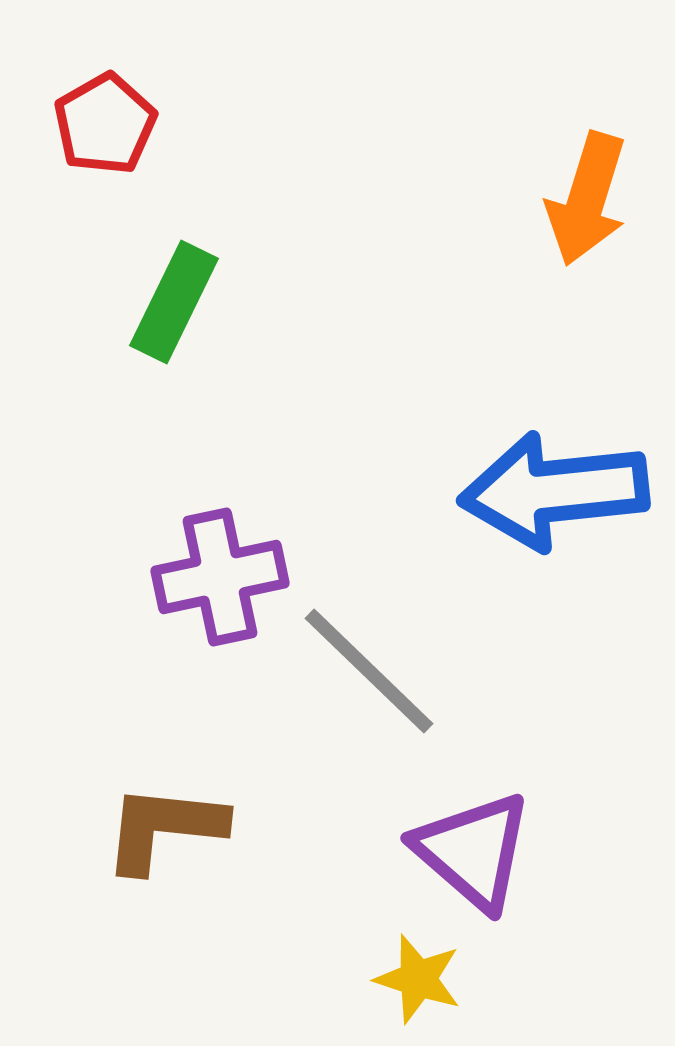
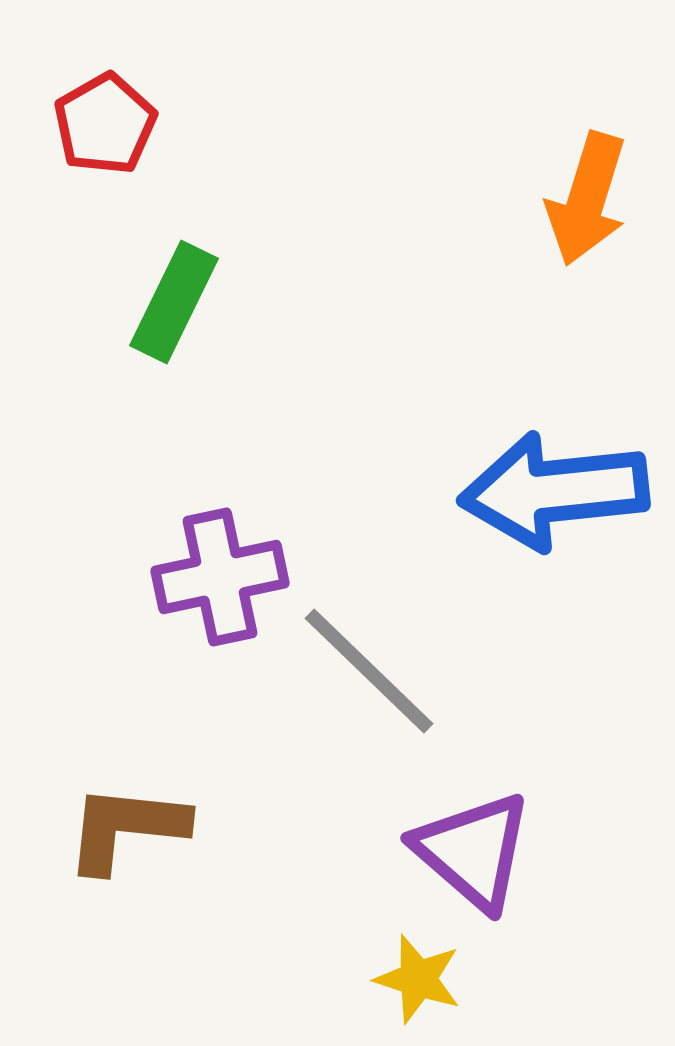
brown L-shape: moved 38 px left
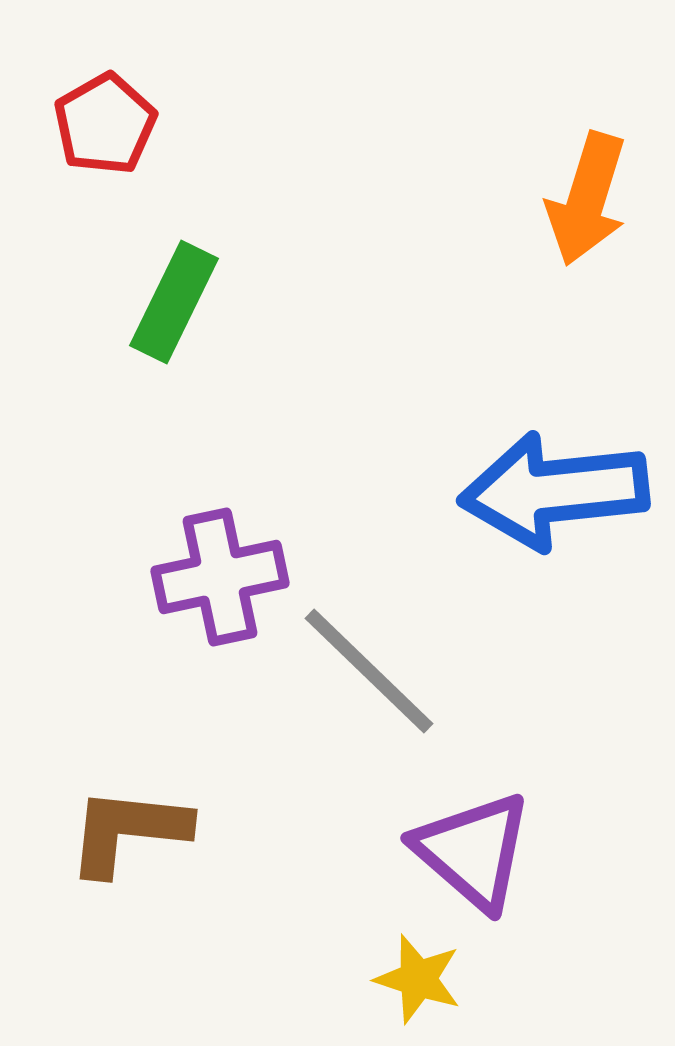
brown L-shape: moved 2 px right, 3 px down
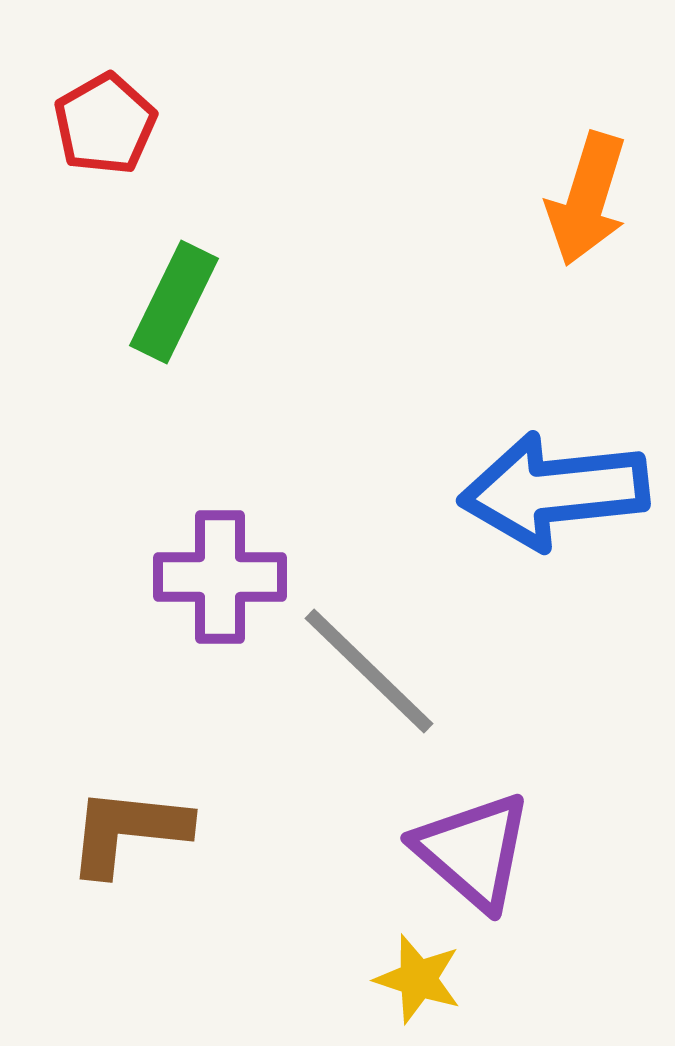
purple cross: rotated 12 degrees clockwise
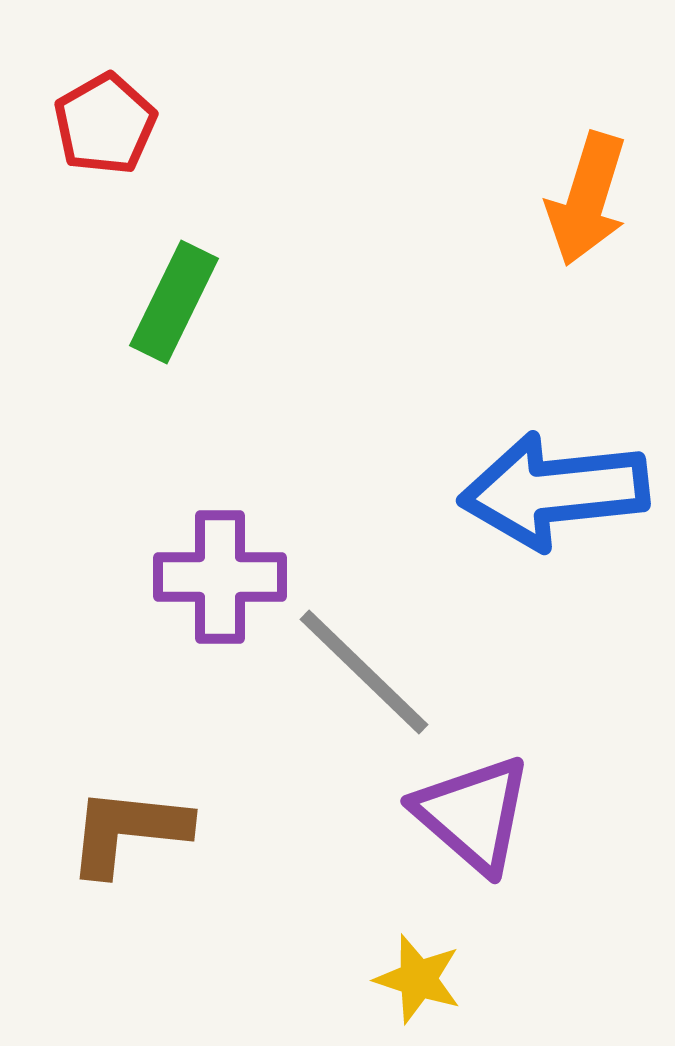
gray line: moved 5 px left, 1 px down
purple triangle: moved 37 px up
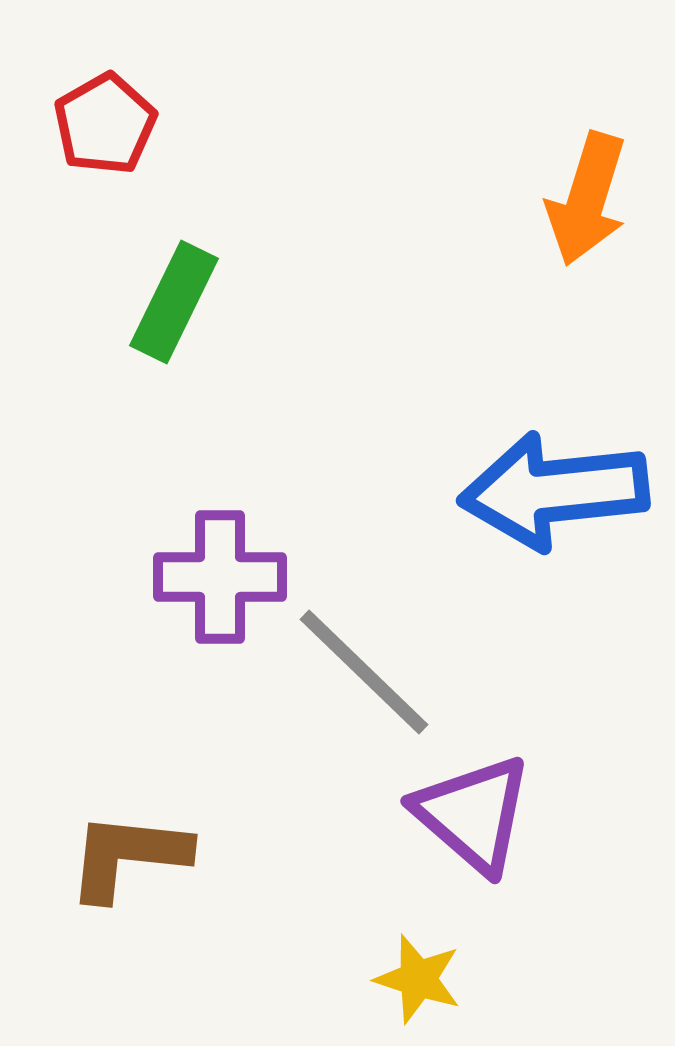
brown L-shape: moved 25 px down
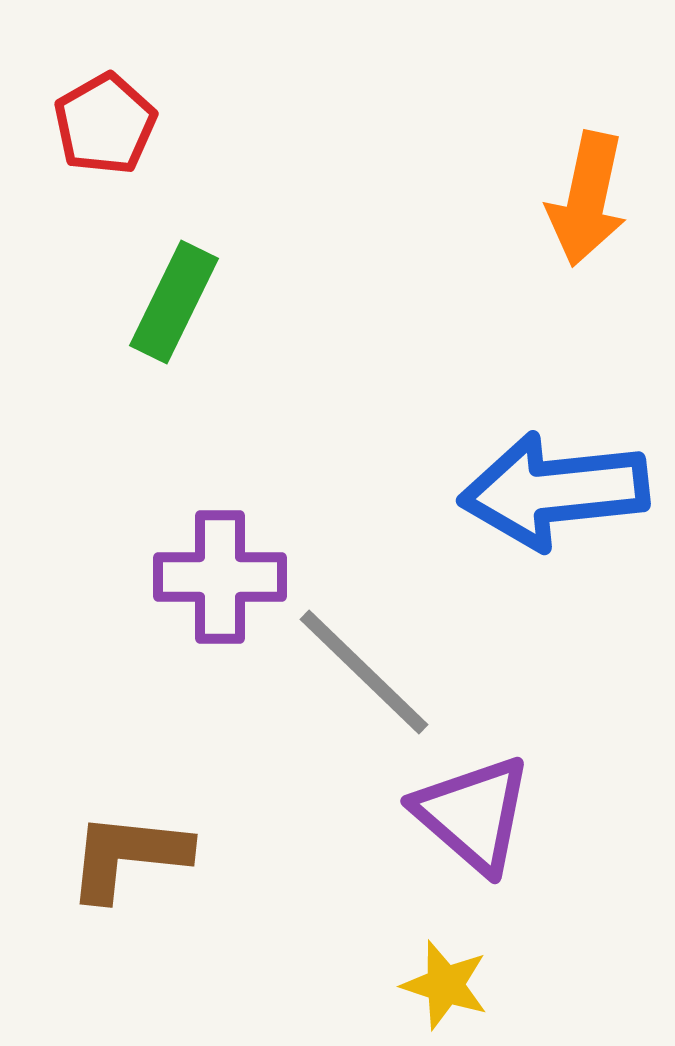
orange arrow: rotated 5 degrees counterclockwise
yellow star: moved 27 px right, 6 px down
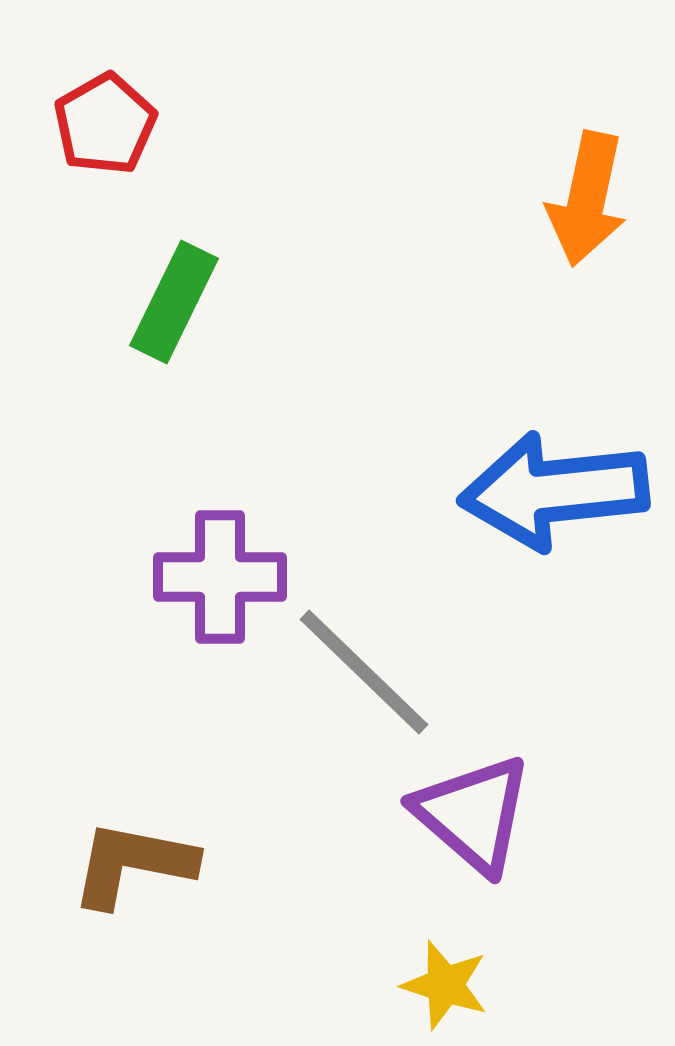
brown L-shape: moved 5 px right, 8 px down; rotated 5 degrees clockwise
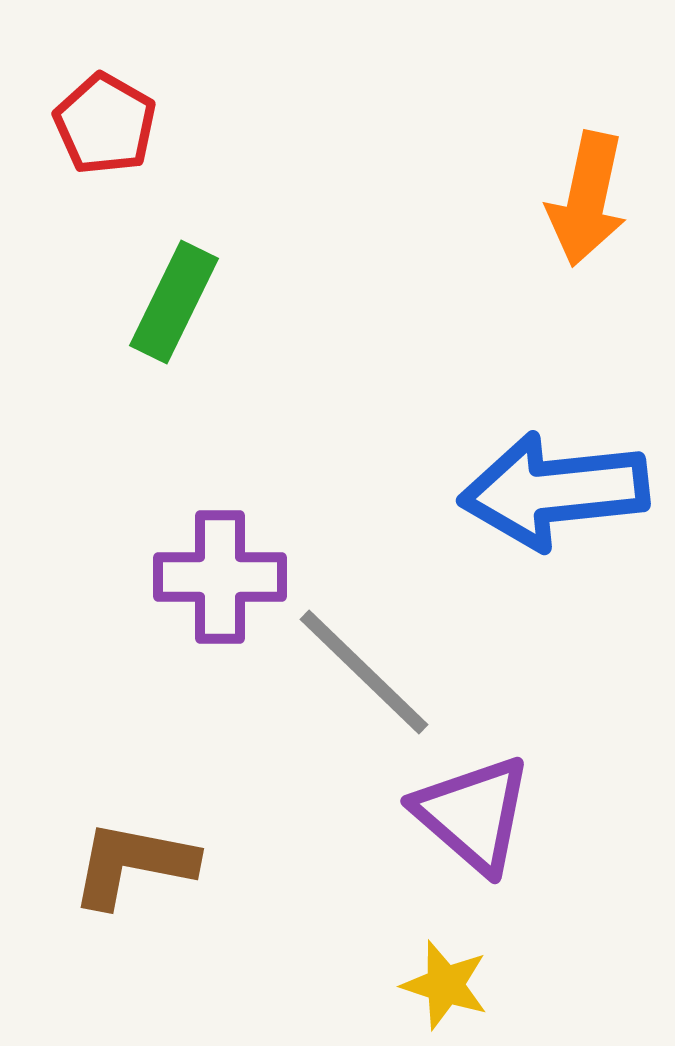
red pentagon: rotated 12 degrees counterclockwise
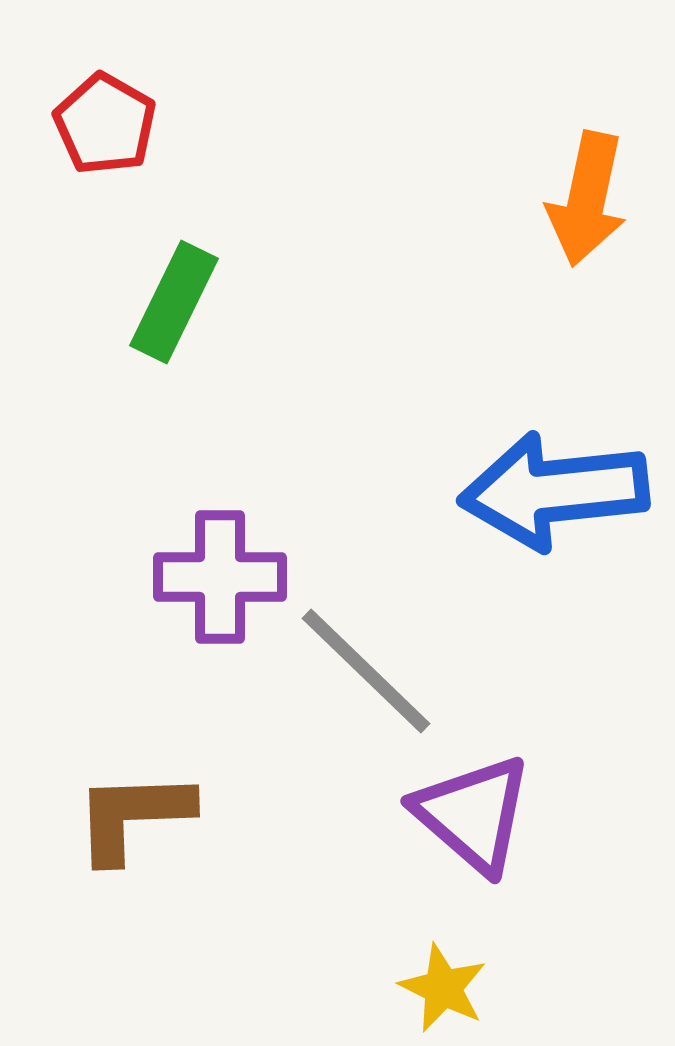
gray line: moved 2 px right, 1 px up
brown L-shape: moved 48 px up; rotated 13 degrees counterclockwise
yellow star: moved 2 px left, 3 px down; rotated 8 degrees clockwise
